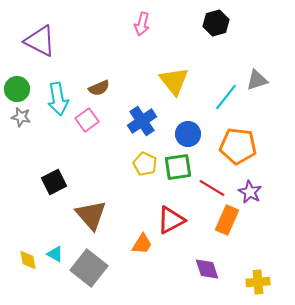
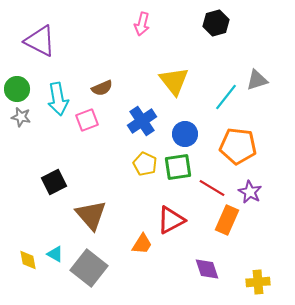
brown semicircle: moved 3 px right
pink square: rotated 15 degrees clockwise
blue circle: moved 3 px left
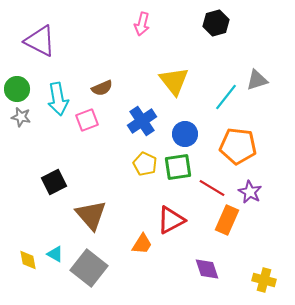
yellow cross: moved 6 px right, 2 px up; rotated 20 degrees clockwise
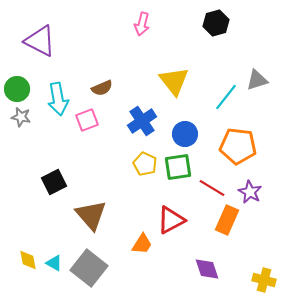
cyan triangle: moved 1 px left, 9 px down
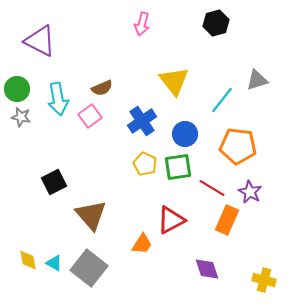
cyan line: moved 4 px left, 3 px down
pink square: moved 3 px right, 4 px up; rotated 15 degrees counterclockwise
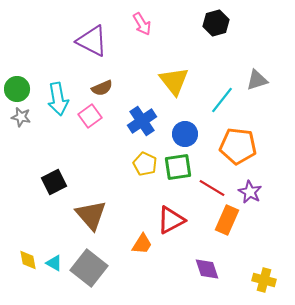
pink arrow: rotated 45 degrees counterclockwise
purple triangle: moved 52 px right
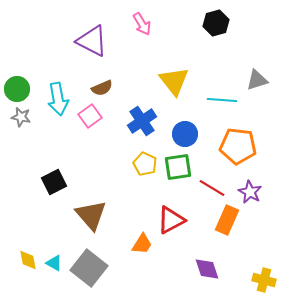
cyan line: rotated 56 degrees clockwise
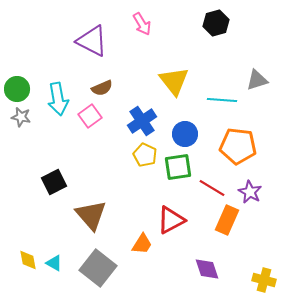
yellow pentagon: moved 9 px up
gray square: moved 9 px right
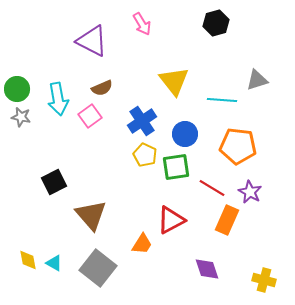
green square: moved 2 px left
